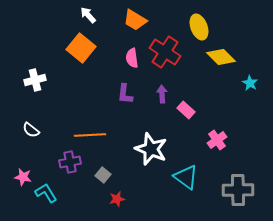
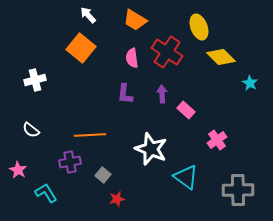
red cross: moved 2 px right
pink star: moved 5 px left, 7 px up; rotated 18 degrees clockwise
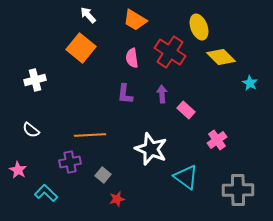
red cross: moved 3 px right
cyan L-shape: rotated 15 degrees counterclockwise
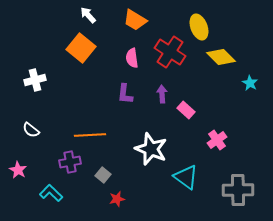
cyan L-shape: moved 5 px right
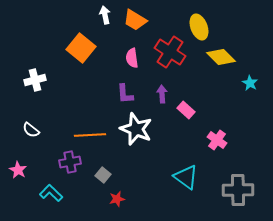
white arrow: moved 17 px right; rotated 30 degrees clockwise
purple L-shape: rotated 10 degrees counterclockwise
pink cross: rotated 18 degrees counterclockwise
white star: moved 15 px left, 20 px up
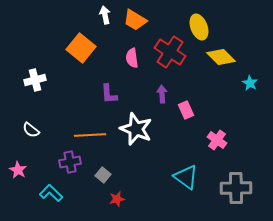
purple L-shape: moved 16 px left
pink rectangle: rotated 24 degrees clockwise
gray cross: moved 2 px left, 2 px up
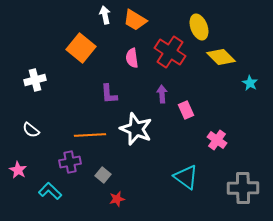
gray cross: moved 7 px right
cyan L-shape: moved 1 px left, 2 px up
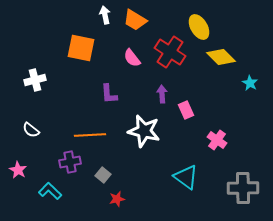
yellow ellipse: rotated 10 degrees counterclockwise
orange square: rotated 28 degrees counterclockwise
pink semicircle: rotated 30 degrees counterclockwise
white star: moved 8 px right, 2 px down; rotated 8 degrees counterclockwise
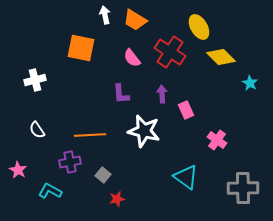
purple L-shape: moved 12 px right
white semicircle: moved 6 px right; rotated 18 degrees clockwise
cyan L-shape: rotated 15 degrees counterclockwise
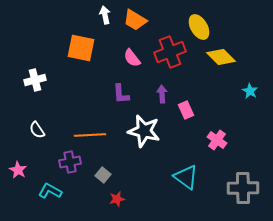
red cross: rotated 36 degrees clockwise
cyan star: moved 8 px down
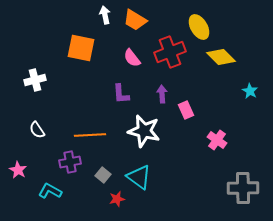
cyan triangle: moved 47 px left
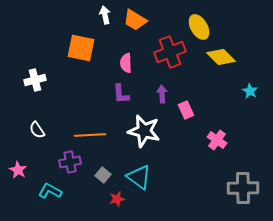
pink semicircle: moved 6 px left, 5 px down; rotated 36 degrees clockwise
